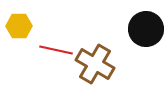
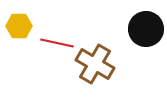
red line: moved 1 px right, 7 px up
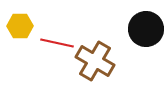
yellow hexagon: moved 1 px right
brown cross: moved 3 px up
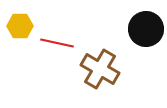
brown cross: moved 5 px right, 8 px down
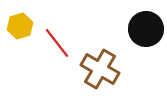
yellow hexagon: rotated 15 degrees counterclockwise
red line: rotated 40 degrees clockwise
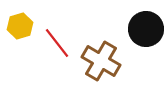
brown cross: moved 1 px right, 8 px up
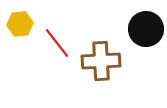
yellow hexagon: moved 2 px up; rotated 10 degrees clockwise
brown cross: rotated 33 degrees counterclockwise
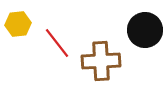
yellow hexagon: moved 2 px left
black circle: moved 1 px left, 1 px down
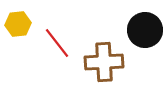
brown cross: moved 3 px right, 1 px down
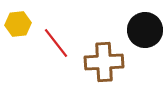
red line: moved 1 px left
